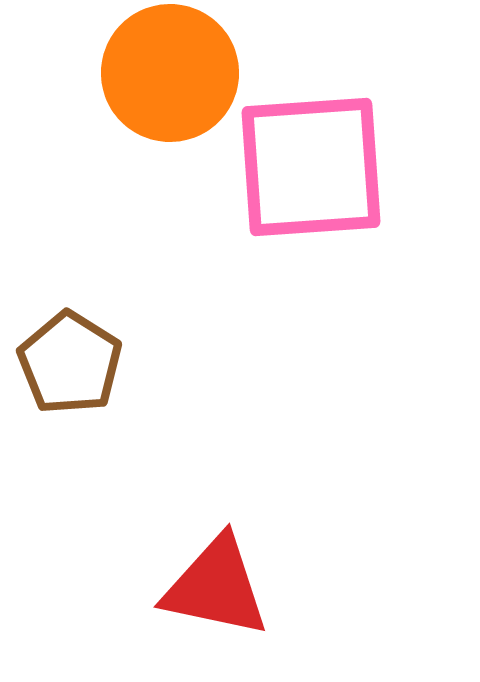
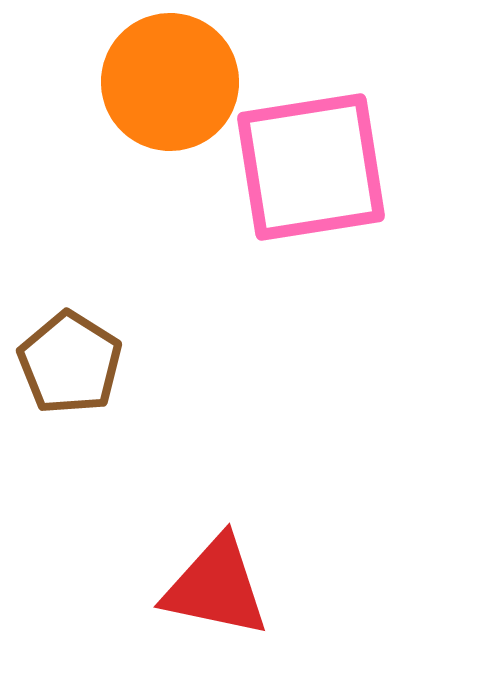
orange circle: moved 9 px down
pink square: rotated 5 degrees counterclockwise
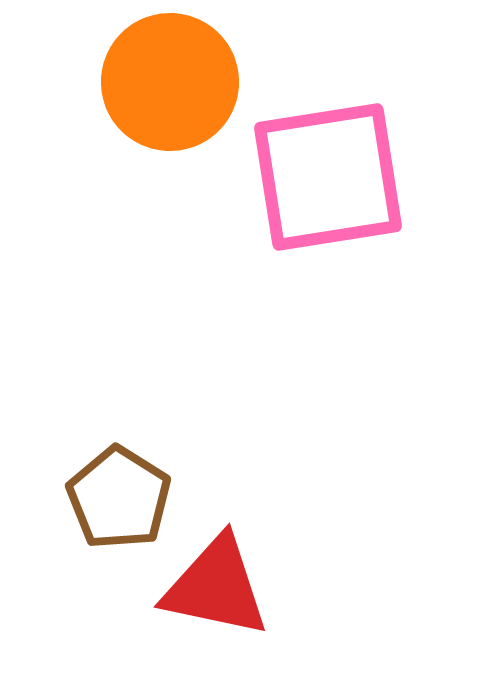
pink square: moved 17 px right, 10 px down
brown pentagon: moved 49 px right, 135 px down
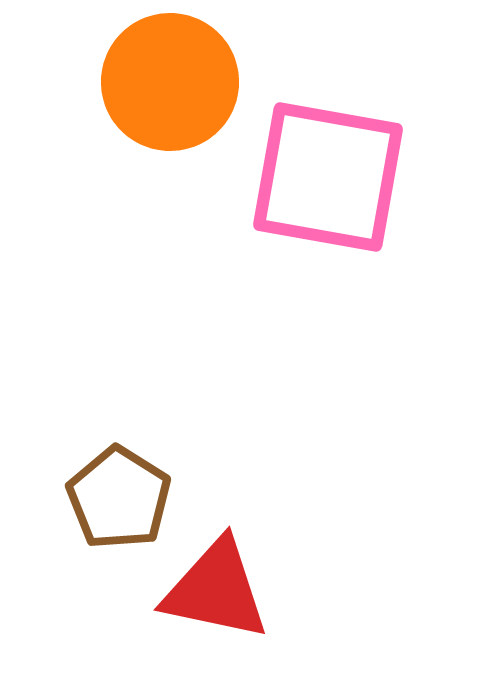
pink square: rotated 19 degrees clockwise
red triangle: moved 3 px down
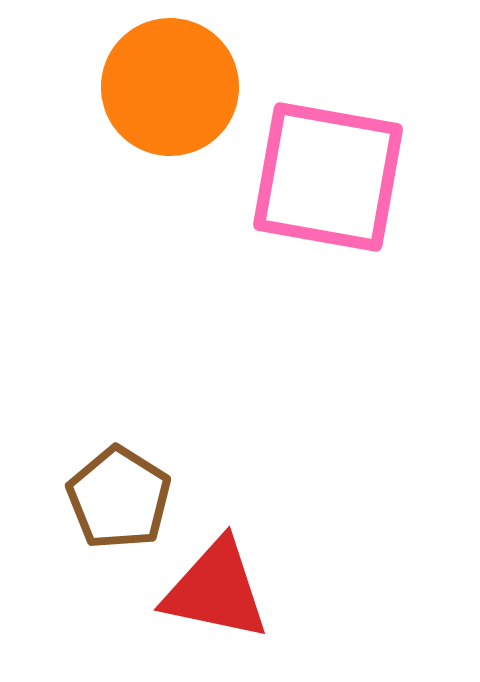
orange circle: moved 5 px down
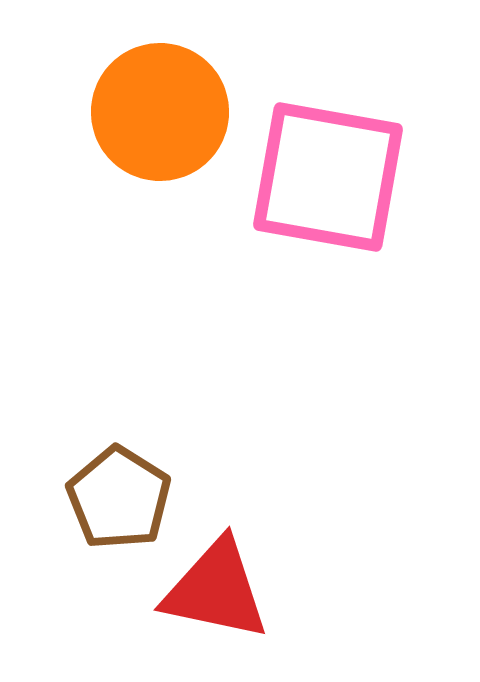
orange circle: moved 10 px left, 25 px down
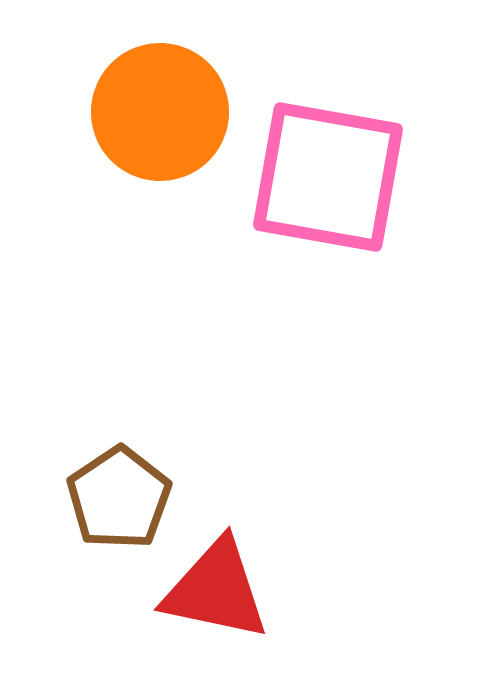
brown pentagon: rotated 6 degrees clockwise
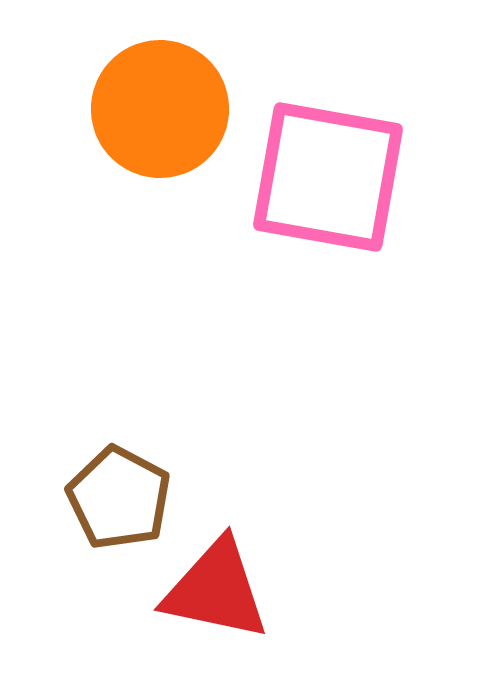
orange circle: moved 3 px up
brown pentagon: rotated 10 degrees counterclockwise
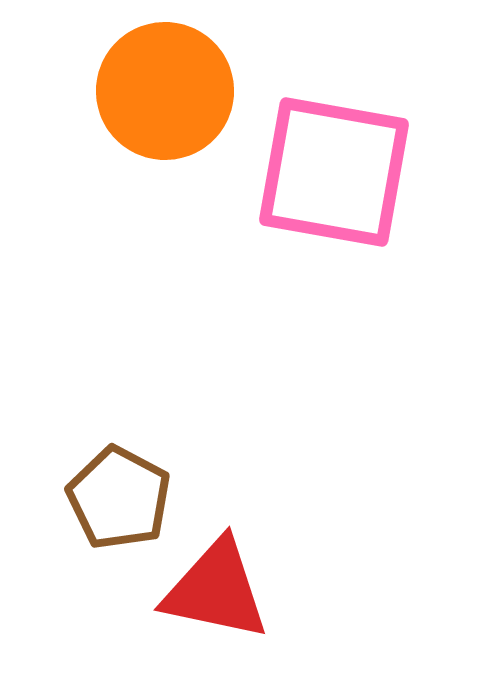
orange circle: moved 5 px right, 18 px up
pink square: moved 6 px right, 5 px up
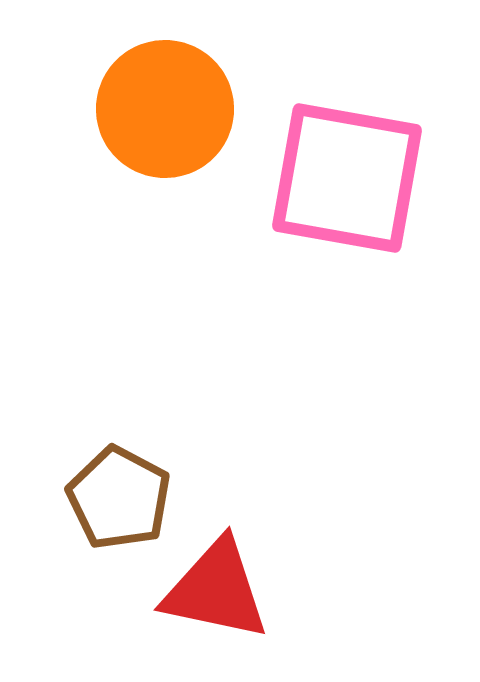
orange circle: moved 18 px down
pink square: moved 13 px right, 6 px down
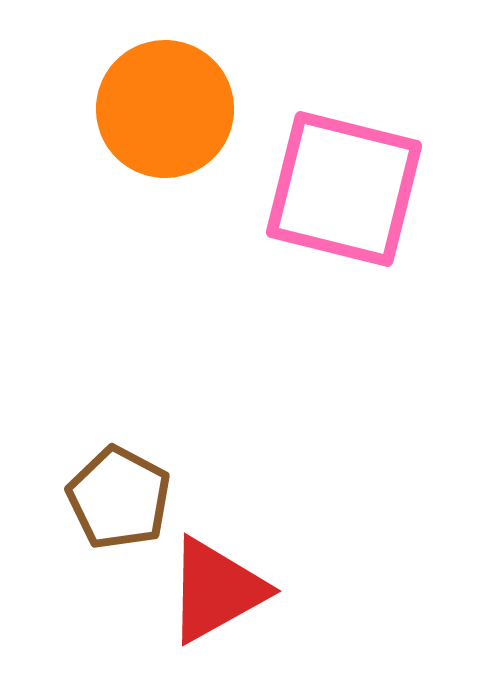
pink square: moved 3 px left, 11 px down; rotated 4 degrees clockwise
red triangle: rotated 41 degrees counterclockwise
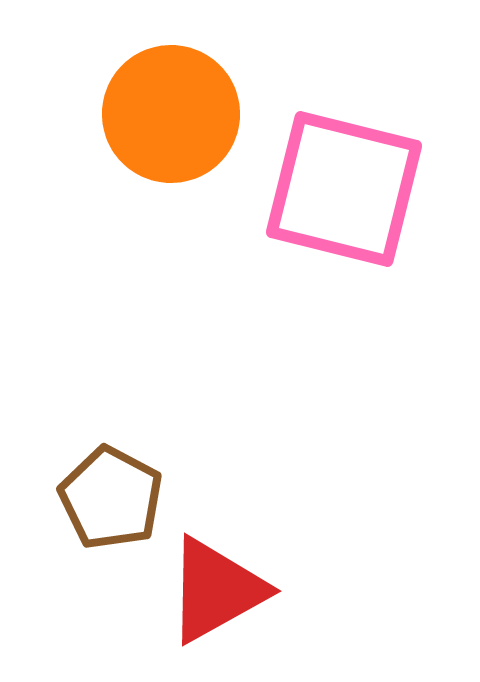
orange circle: moved 6 px right, 5 px down
brown pentagon: moved 8 px left
